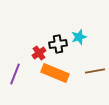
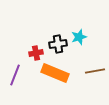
red cross: moved 3 px left; rotated 24 degrees clockwise
purple line: moved 1 px down
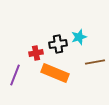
brown line: moved 9 px up
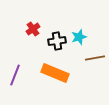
black cross: moved 1 px left, 3 px up
red cross: moved 3 px left, 24 px up; rotated 24 degrees counterclockwise
brown line: moved 4 px up
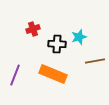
red cross: rotated 16 degrees clockwise
black cross: moved 3 px down; rotated 12 degrees clockwise
brown line: moved 3 px down
orange rectangle: moved 2 px left, 1 px down
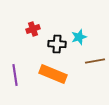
purple line: rotated 30 degrees counterclockwise
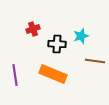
cyan star: moved 2 px right, 1 px up
brown line: rotated 18 degrees clockwise
